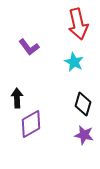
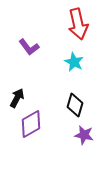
black arrow: rotated 30 degrees clockwise
black diamond: moved 8 px left, 1 px down
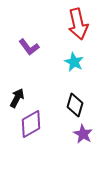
purple star: moved 1 px left, 1 px up; rotated 18 degrees clockwise
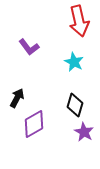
red arrow: moved 1 px right, 3 px up
purple diamond: moved 3 px right
purple star: moved 1 px right, 2 px up
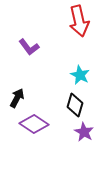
cyan star: moved 6 px right, 13 px down
purple diamond: rotated 64 degrees clockwise
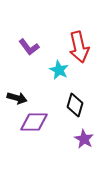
red arrow: moved 26 px down
cyan star: moved 21 px left, 5 px up
black arrow: rotated 78 degrees clockwise
purple diamond: moved 2 px up; rotated 32 degrees counterclockwise
purple star: moved 7 px down
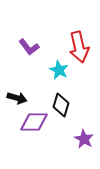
black diamond: moved 14 px left
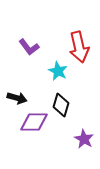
cyan star: moved 1 px left, 1 px down
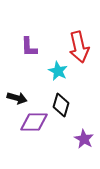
purple L-shape: rotated 35 degrees clockwise
